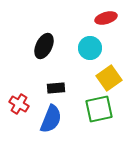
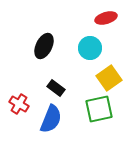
black rectangle: rotated 42 degrees clockwise
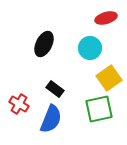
black ellipse: moved 2 px up
black rectangle: moved 1 px left, 1 px down
